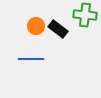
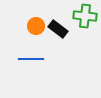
green cross: moved 1 px down
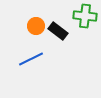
black rectangle: moved 2 px down
blue line: rotated 25 degrees counterclockwise
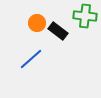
orange circle: moved 1 px right, 3 px up
blue line: rotated 15 degrees counterclockwise
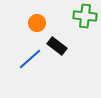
black rectangle: moved 1 px left, 15 px down
blue line: moved 1 px left
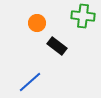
green cross: moved 2 px left
blue line: moved 23 px down
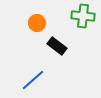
blue line: moved 3 px right, 2 px up
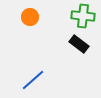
orange circle: moved 7 px left, 6 px up
black rectangle: moved 22 px right, 2 px up
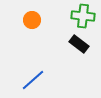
orange circle: moved 2 px right, 3 px down
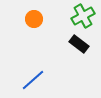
green cross: rotated 35 degrees counterclockwise
orange circle: moved 2 px right, 1 px up
